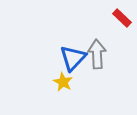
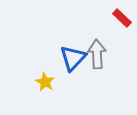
yellow star: moved 18 px left
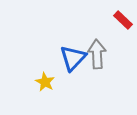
red rectangle: moved 1 px right, 2 px down
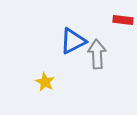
red rectangle: rotated 36 degrees counterclockwise
blue triangle: moved 17 px up; rotated 20 degrees clockwise
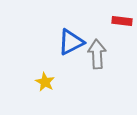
red rectangle: moved 1 px left, 1 px down
blue triangle: moved 2 px left, 1 px down
